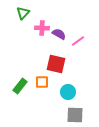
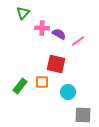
gray square: moved 8 px right
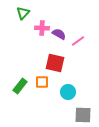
red square: moved 1 px left, 1 px up
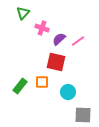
pink cross: rotated 16 degrees clockwise
purple semicircle: moved 5 px down; rotated 72 degrees counterclockwise
red square: moved 1 px right, 1 px up
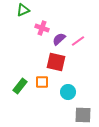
green triangle: moved 3 px up; rotated 24 degrees clockwise
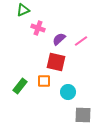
pink cross: moved 4 px left
pink line: moved 3 px right
orange square: moved 2 px right, 1 px up
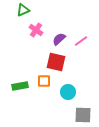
pink cross: moved 2 px left, 2 px down; rotated 16 degrees clockwise
green rectangle: rotated 42 degrees clockwise
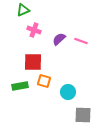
pink cross: moved 2 px left; rotated 16 degrees counterclockwise
pink line: rotated 56 degrees clockwise
red square: moved 23 px left; rotated 12 degrees counterclockwise
orange square: rotated 16 degrees clockwise
